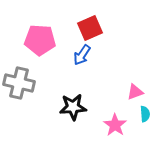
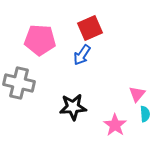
pink triangle: moved 2 px right, 2 px down; rotated 30 degrees counterclockwise
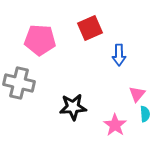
blue arrow: moved 37 px right; rotated 35 degrees counterclockwise
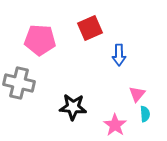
black star: rotated 8 degrees clockwise
